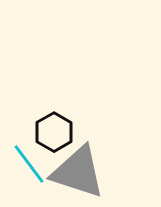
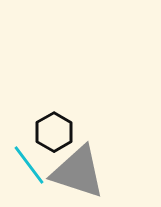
cyan line: moved 1 px down
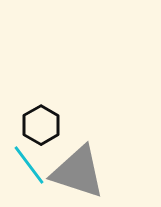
black hexagon: moved 13 px left, 7 px up
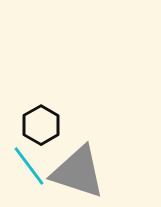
cyan line: moved 1 px down
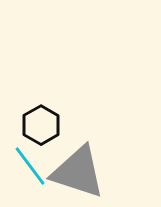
cyan line: moved 1 px right
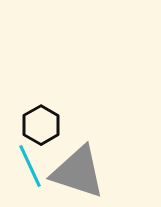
cyan line: rotated 12 degrees clockwise
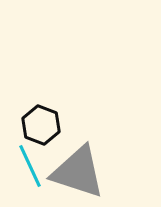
black hexagon: rotated 9 degrees counterclockwise
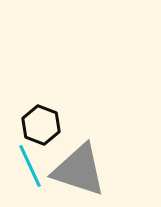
gray triangle: moved 1 px right, 2 px up
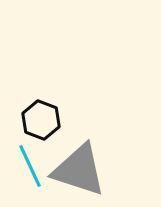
black hexagon: moved 5 px up
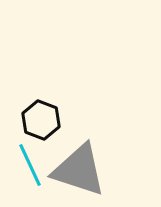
cyan line: moved 1 px up
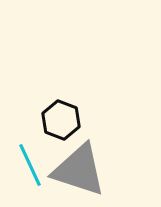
black hexagon: moved 20 px right
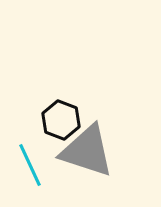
gray triangle: moved 8 px right, 19 px up
